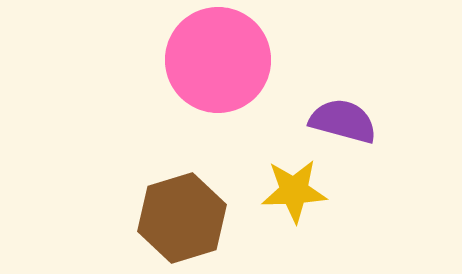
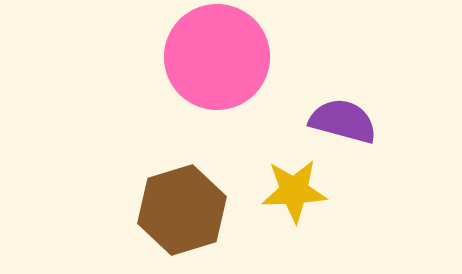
pink circle: moved 1 px left, 3 px up
brown hexagon: moved 8 px up
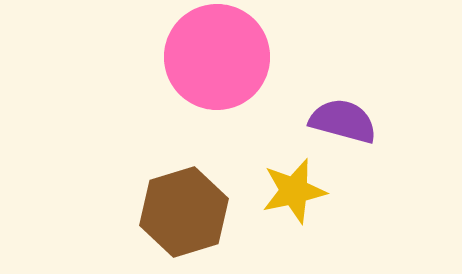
yellow star: rotated 10 degrees counterclockwise
brown hexagon: moved 2 px right, 2 px down
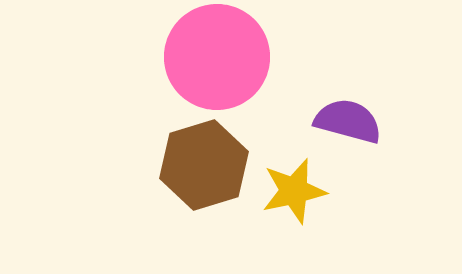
purple semicircle: moved 5 px right
brown hexagon: moved 20 px right, 47 px up
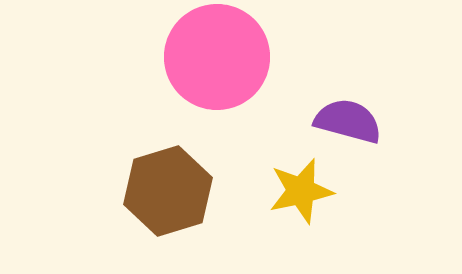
brown hexagon: moved 36 px left, 26 px down
yellow star: moved 7 px right
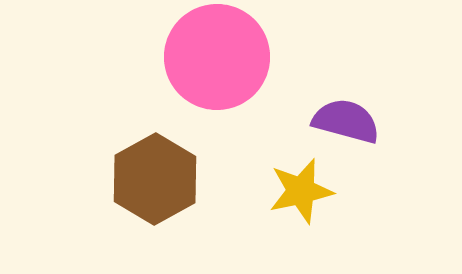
purple semicircle: moved 2 px left
brown hexagon: moved 13 px left, 12 px up; rotated 12 degrees counterclockwise
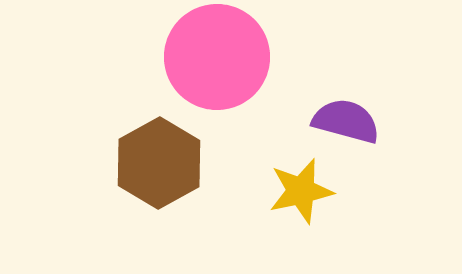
brown hexagon: moved 4 px right, 16 px up
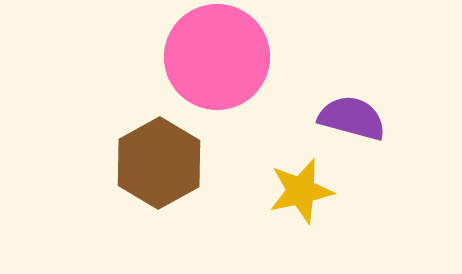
purple semicircle: moved 6 px right, 3 px up
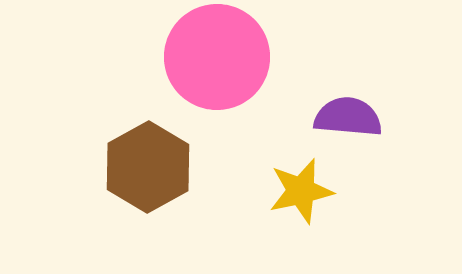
purple semicircle: moved 4 px left, 1 px up; rotated 10 degrees counterclockwise
brown hexagon: moved 11 px left, 4 px down
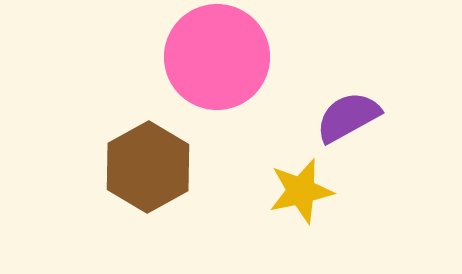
purple semicircle: rotated 34 degrees counterclockwise
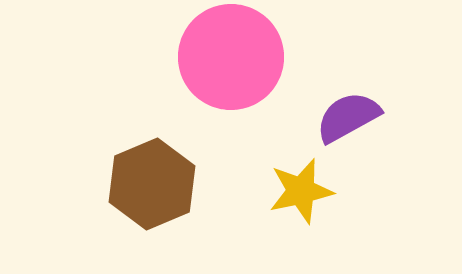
pink circle: moved 14 px right
brown hexagon: moved 4 px right, 17 px down; rotated 6 degrees clockwise
